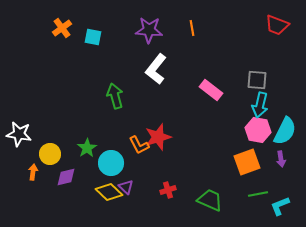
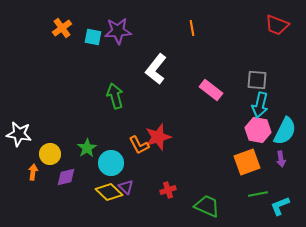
purple star: moved 31 px left, 1 px down; rotated 8 degrees counterclockwise
green trapezoid: moved 3 px left, 6 px down
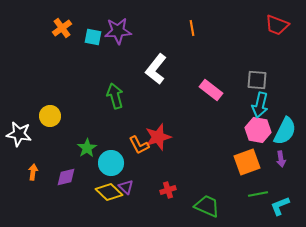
yellow circle: moved 38 px up
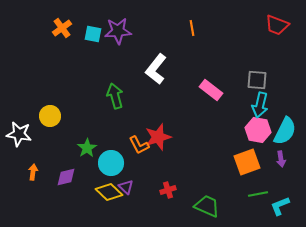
cyan square: moved 3 px up
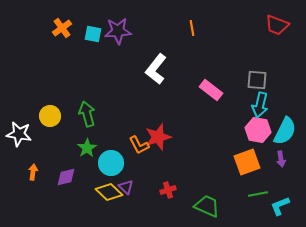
green arrow: moved 28 px left, 18 px down
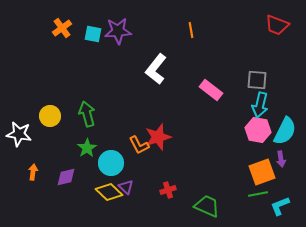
orange line: moved 1 px left, 2 px down
orange square: moved 15 px right, 10 px down
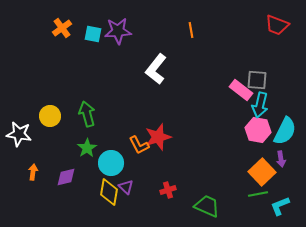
pink rectangle: moved 30 px right
orange square: rotated 24 degrees counterclockwise
yellow diamond: rotated 56 degrees clockwise
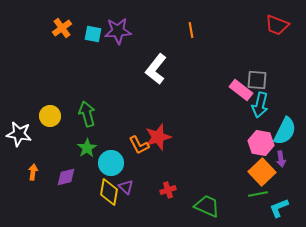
pink hexagon: moved 3 px right, 13 px down
cyan L-shape: moved 1 px left, 2 px down
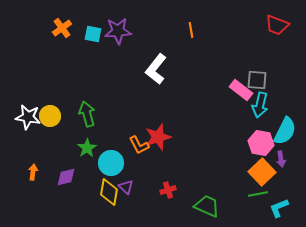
white star: moved 9 px right, 17 px up
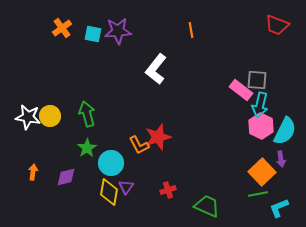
pink hexagon: moved 17 px up; rotated 15 degrees clockwise
purple triangle: rotated 21 degrees clockwise
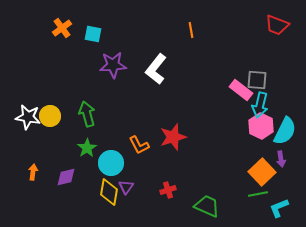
purple star: moved 5 px left, 34 px down
red star: moved 15 px right
